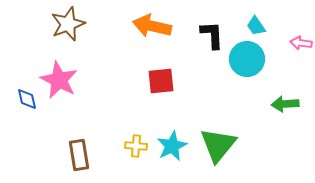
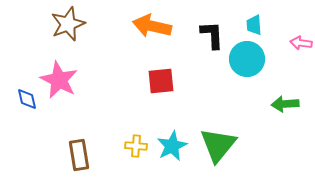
cyan trapezoid: moved 2 px left, 1 px up; rotated 30 degrees clockwise
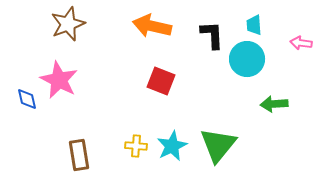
red square: rotated 28 degrees clockwise
green arrow: moved 11 px left
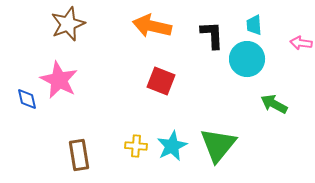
green arrow: rotated 32 degrees clockwise
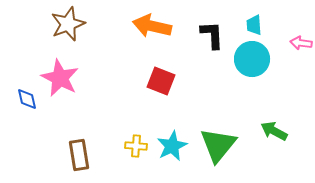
cyan circle: moved 5 px right
pink star: moved 1 px right, 2 px up
green arrow: moved 27 px down
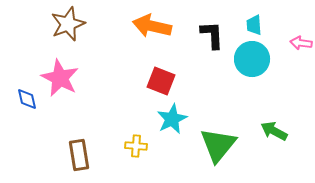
cyan star: moved 27 px up
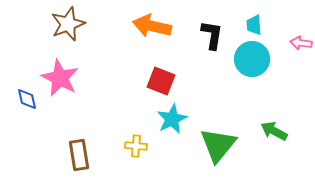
black L-shape: rotated 12 degrees clockwise
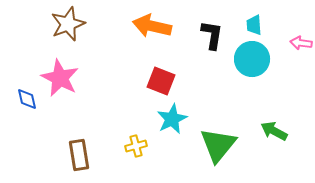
yellow cross: rotated 20 degrees counterclockwise
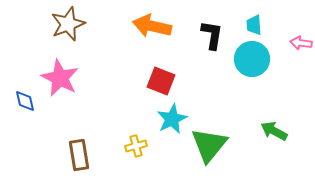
blue diamond: moved 2 px left, 2 px down
green triangle: moved 9 px left
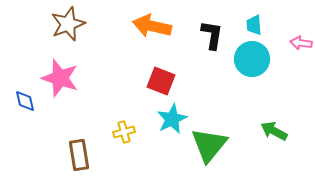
pink star: rotated 9 degrees counterclockwise
yellow cross: moved 12 px left, 14 px up
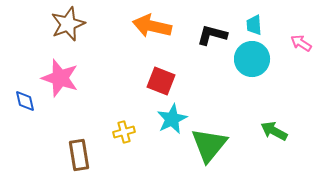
black L-shape: rotated 84 degrees counterclockwise
pink arrow: rotated 25 degrees clockwise
